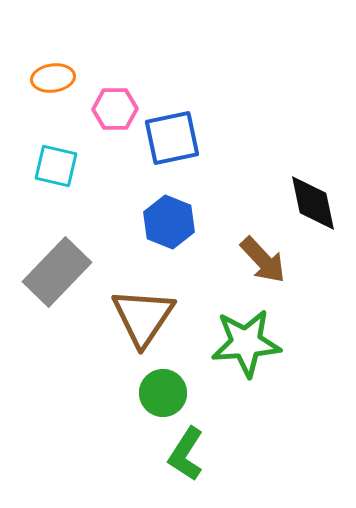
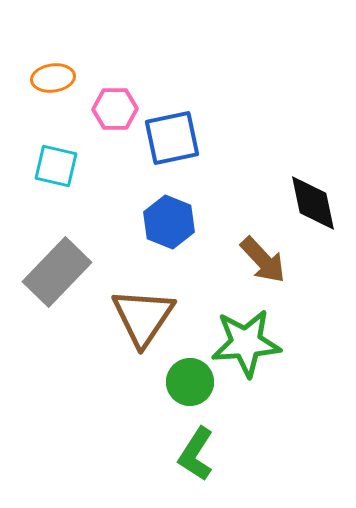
green circle: moved 27 px right, 11 px up
green L-shape: moved 10 px right
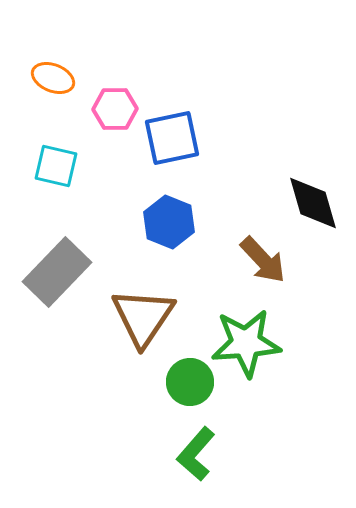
orange ellipse: rotated 30 degrees clockwise
black diamond: rotated 4 degrees counterclockwise
green L-shape: rotated 8 degrees clockwise
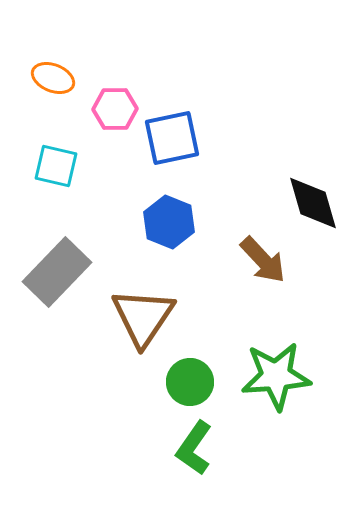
green star: moved 30 px right, 33 px down
green L-shape: moved 2 px left, 6 px up; rotated 6 degrees counterclockwise
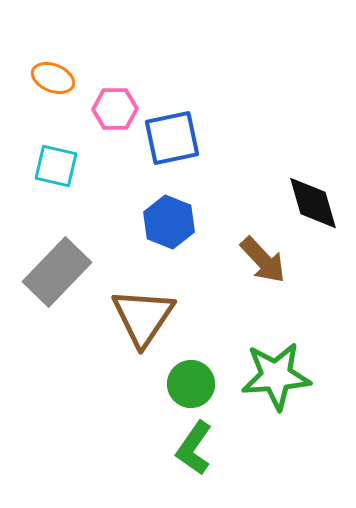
green circle: moved 1 px right, 2 px down
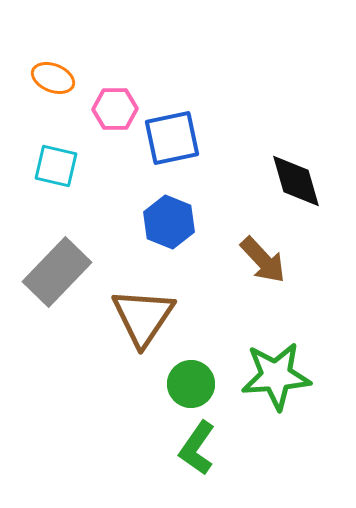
black diamond: moved 17 px left, 22 px up
green L-shape: moved 3 px right
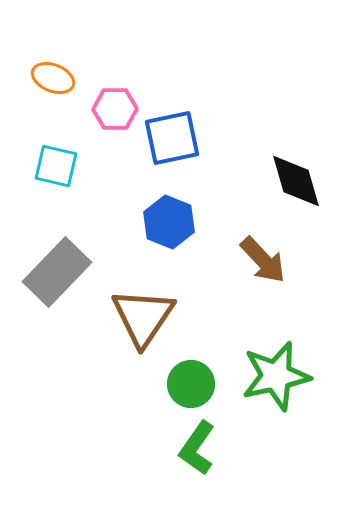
green star: rotated 8 degrees counterclockwise
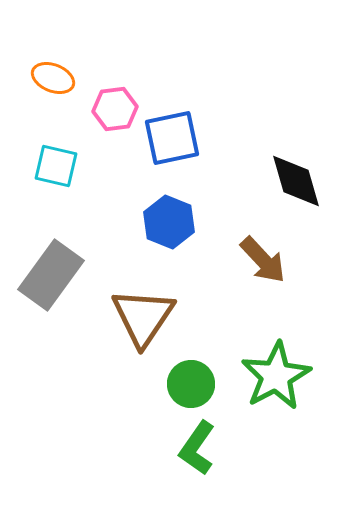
pink hexagon: rotated 6 degrees counterclockwise
gray rectangle: moved 6 px left, 3 px down; rotated 8 degrees counterclockwise
green star: rotated 16 degrees counterclockwise
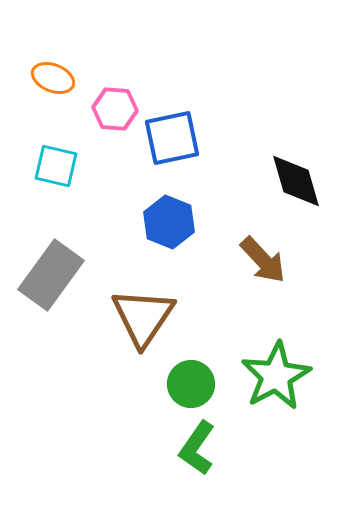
pink hexagon: rotated 12 degrees clockwise
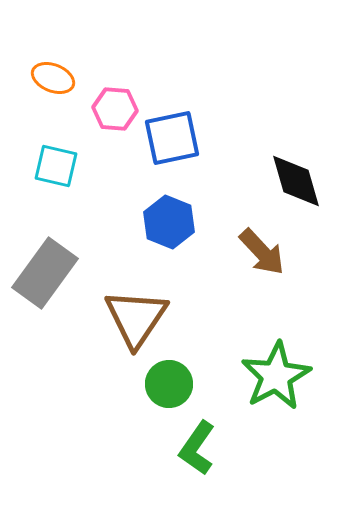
brown arrow: moved 1 px left, 8 px up
gray rectangle: moved 6 px left, 2 px up
brown triangle: moved 7 px left, 1 px down
green circle: moved 22 px left
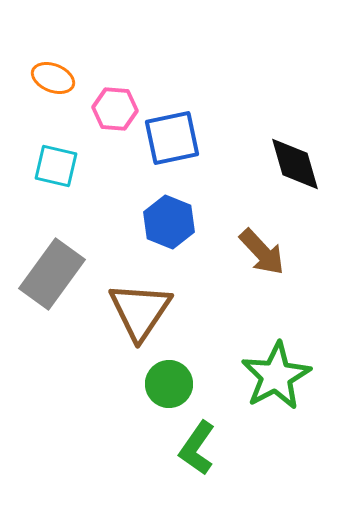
black diamond: moved 1 px left, 17 px up
gray rectangle: moved 7 px right, 1 px down
brown triangle: moved 4 px right, 7 px up
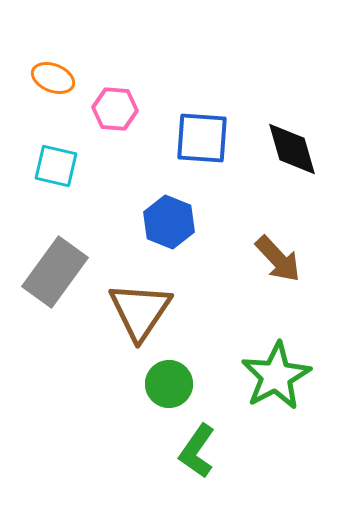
blue square: moved 30 px right; rotated 16 degrees clockwise
black diamond: moved 3 px left, 15 px up
brown arrow: moved 16 px right, 7 px down
gray rectangle: moved 3 px right, 2 px up
green L-shape: moved 3 px down
